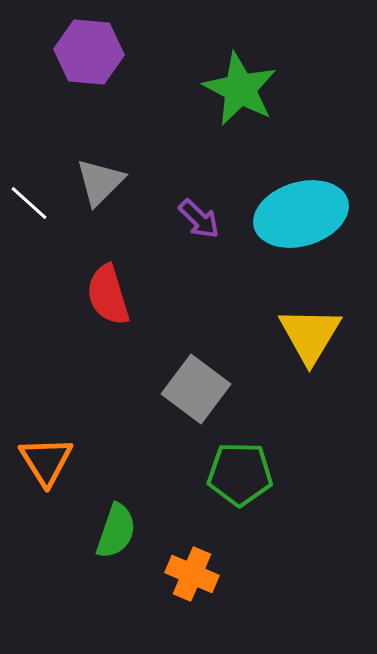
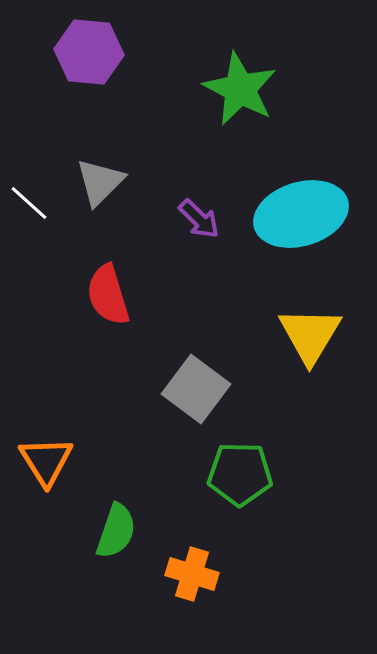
orange cross: rotated 6 degrees counterclockwise
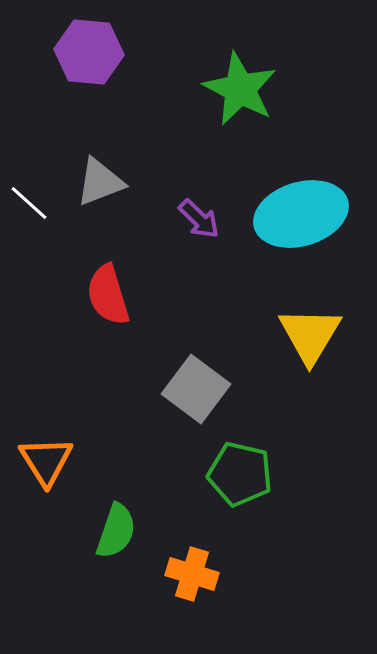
gray triangle: rotated 24 degrees clockwise
green pentagon: rotated 12 degrees clockwise
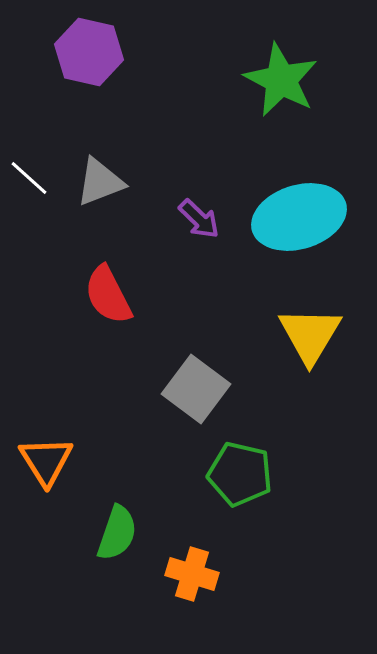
purple hexagon: rotated 8 degrees clockwise
green star: moved 41 px right, 9 px up
white line: moved 25 px up
cyan ellipse: moved 2 px left, 3 px down
red semicircle: rotated 10 degrees counterclockwise
green semicircle: moved 1 px right, 2 px down
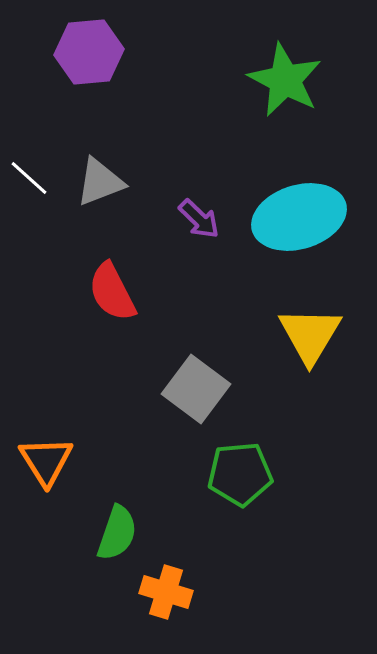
purple hexagon: rotated 18 degrees counterclockwise
green star: moved 4 px right
red semicircle: moved 4 px right, 3 px up
green pentagon: rotated 18 degrees counterclockwise
orange cross: moved 26 px left, 18 px down
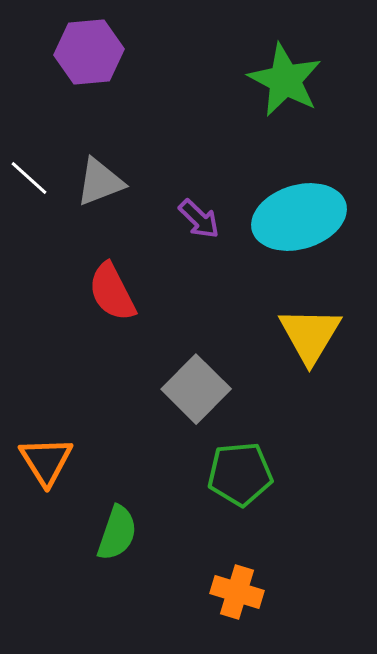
gray square: rotated 8 degrees clockwise
orange cross: moved 71 px right
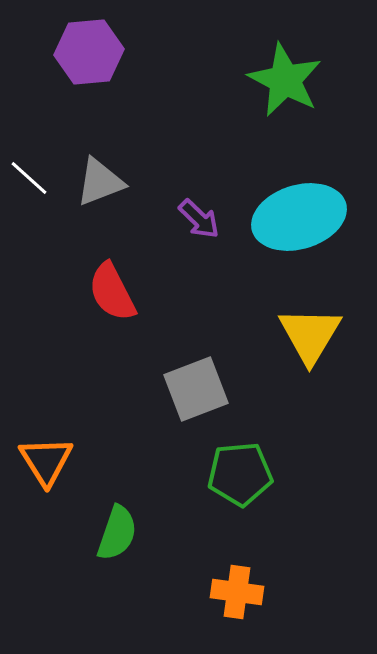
gray square: rotated 24 degrees clockwise
orange cross: rotated 9 degrees counterclockwise
